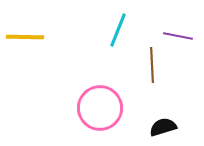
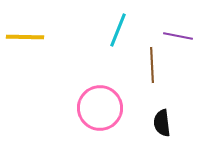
black semicircle: moved 1 px left, 4 px up; rotated 80 degrees counterclockwise
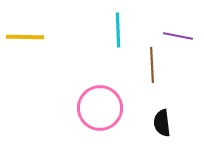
cyan line: rotated 24 degrees counterclockwise
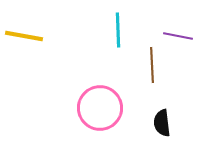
yellow line: moved 1 px left, 1 px up; rotated 9 degrees clockwise
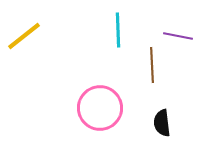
yellow line: rotated 48 degrees counterclockwise
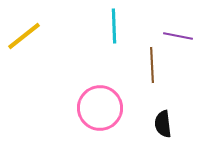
cyan line: moved 4 px left, 4 px up
black semicircle: moved 1 px right, 1 px down
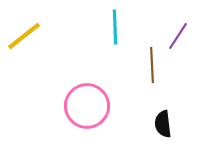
cyan line: moved 1 px right, 1 px down
purple line: rotated 68 degrees counterclockwise
pink circle: moved 13 px left, 2 px up
